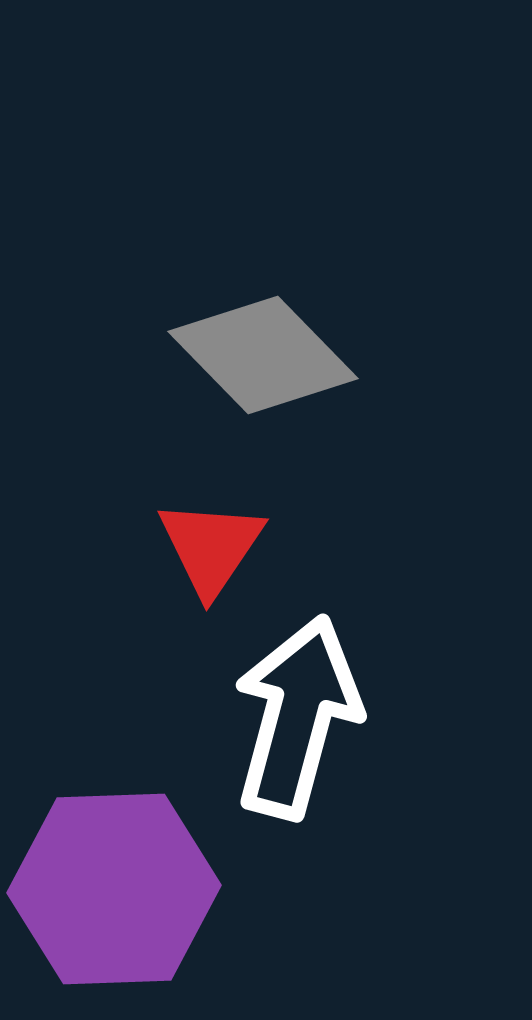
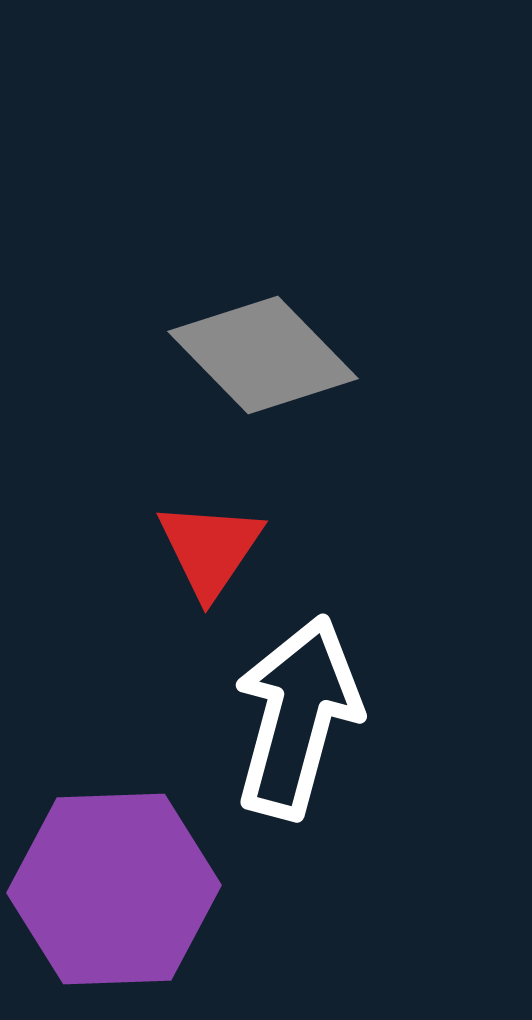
red triangle: moved 1 px left, 2 px down
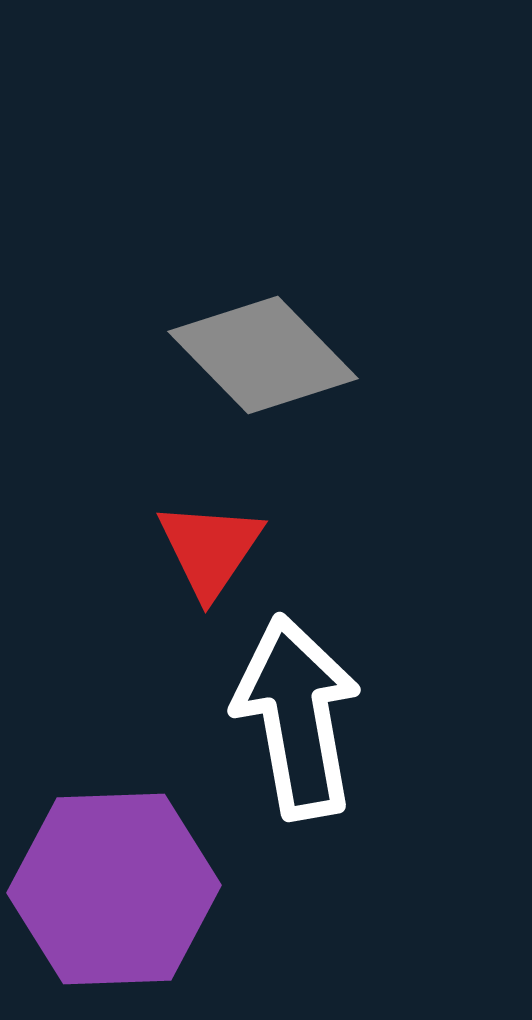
white arrow: rotated 25 degrees counterclockwise
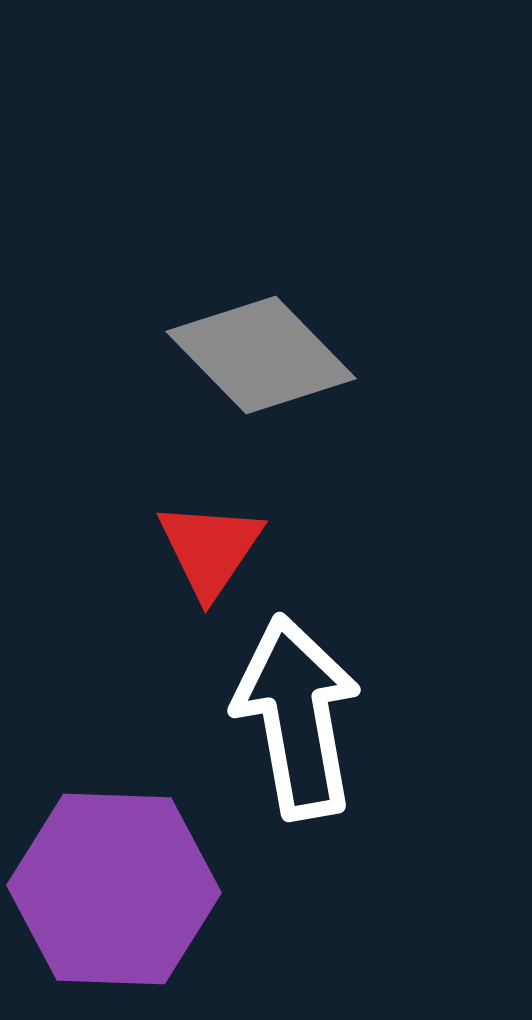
gray diamond: moved 2 px left
purple hexagon: rotated 4 degrees clockwise
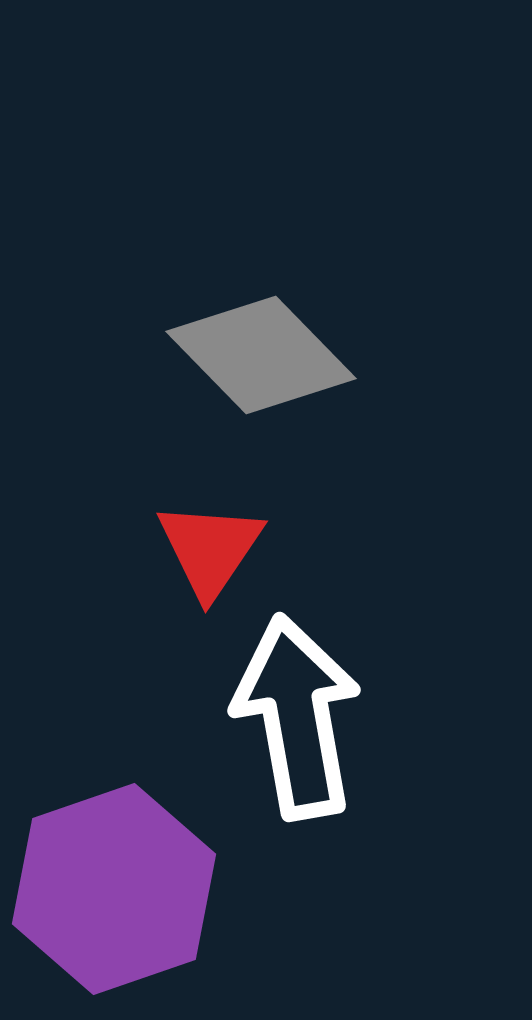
purple hexagon: rotated 21 degrees counterclockwise
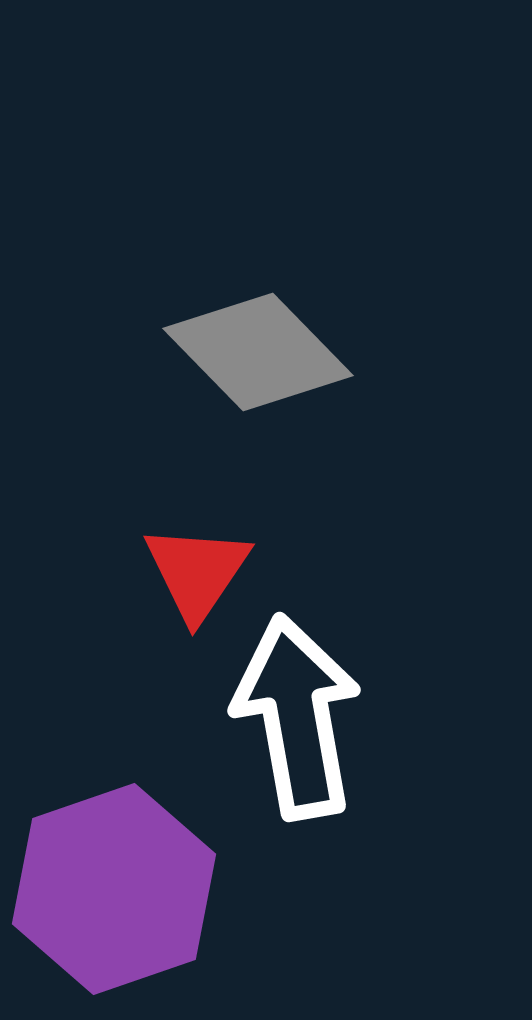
gray diamond: moved 3 px left, 3 px up
red triangle: moved 13 px left, 23 px down
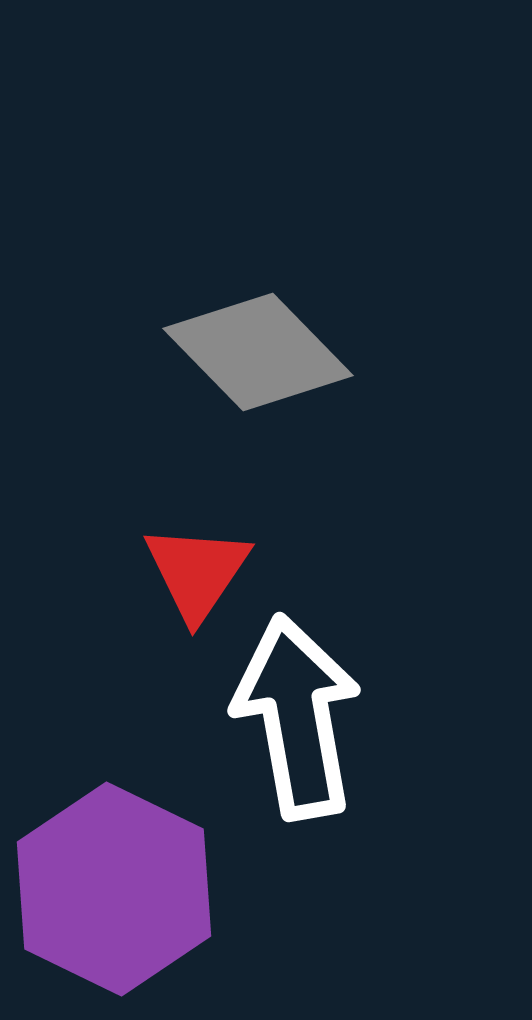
purple hexagon: rotated 15 degrees counterclockwise
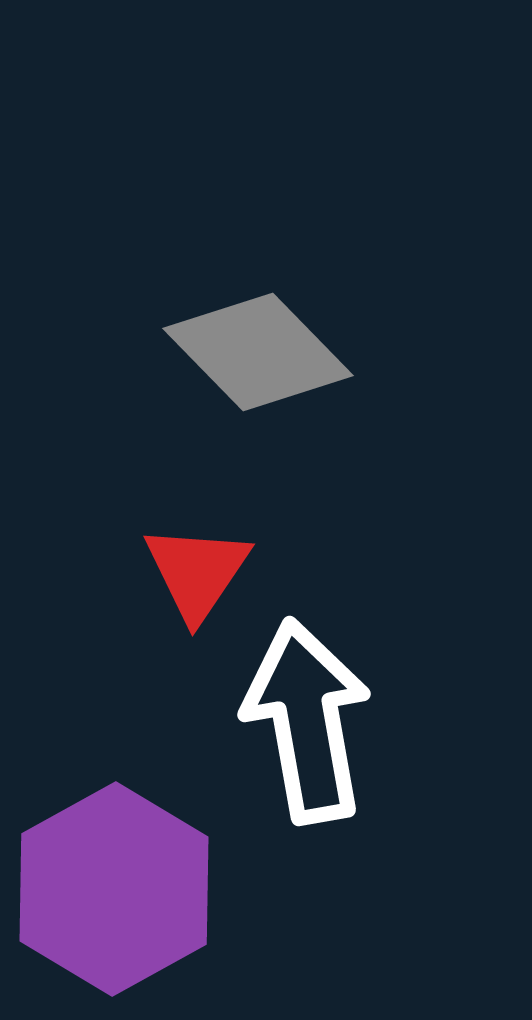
white arrow: moved 10 px right, 4 px down
purple hexagon: rotated 5 degrees clockwise
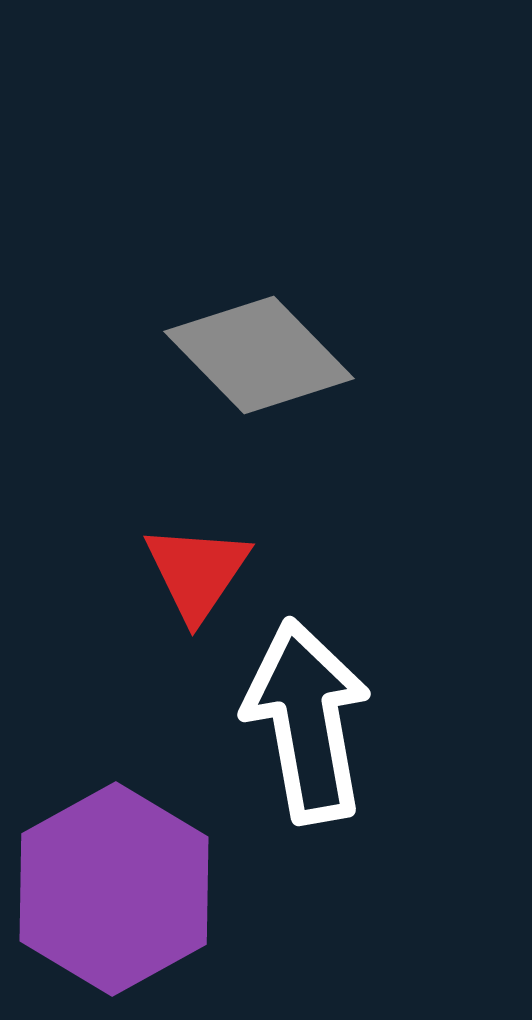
gray diamond: moved 1 px right, 3 px down
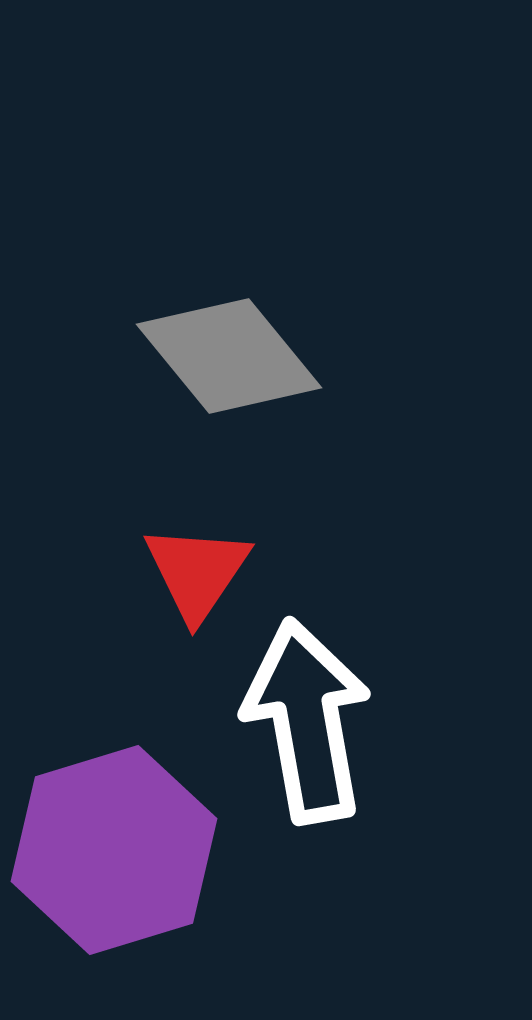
gray diamond: moved 30 px left, 1 px down; rotated 5 degrees clockwise
purple hexagon: moved 39 px up; rotated 12 degrees clockwise
